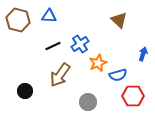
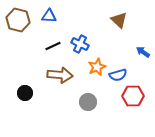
blue cross: rotated 30 degrees counterclockwise
blue arrow: moved 2 px up; rotated 72 degrees counterclockwise
orange star: moved 1 px left, 4 px down
brown arrow: rotated 120 degrees counterclockwise
black circle: moved 2 px down
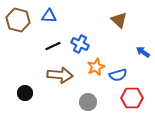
orange star: moved 1 px left
red hexagon: moved 1 px left, 2 px down
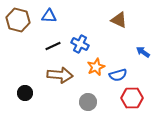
brown triangle: rotated 18 degrees counterclockwise
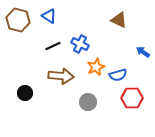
blue triangle: rotated 28 degrees clockwise
brown arrow: moved 1 px right, 1 px down
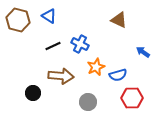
black circle: moved 8 px right
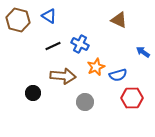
brown arrow: moved 2 px right
gray circle: moved 3 px left
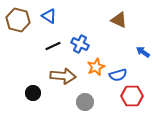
red hexagon: moved 2 px up
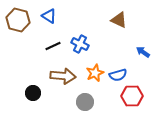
orange star: moved 1 px left, 6 px down
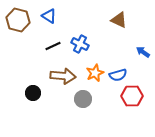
gray circle: moved 2 px left, 3 px up
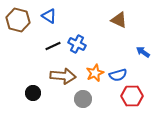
blue cross: moved 3 px left
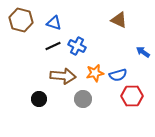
blue triangle: moved 5 px right, 7 px down; rotated 14 degrees counterclockwise
brown hexagon: moved 3 px right
blue cross: moved 2 px down
orange star: rotated 12 degrees clockwise
black circle: moved 6 px right, 6 px down
